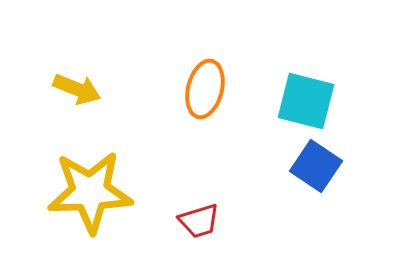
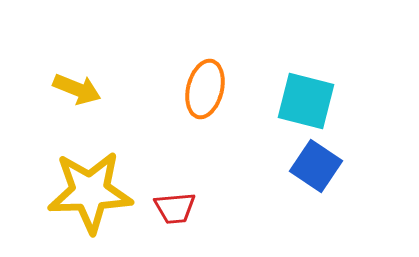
red trapezoid: moved 24 px left, 13 px up; rotated 12 degrees clockwise
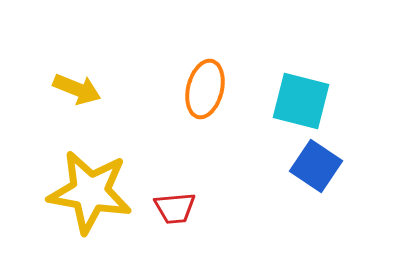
cyan square: moved 5 px left
yellow star: rotated 12 degrees clockwise
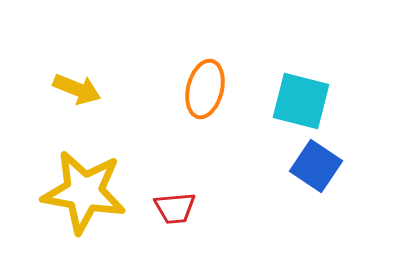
yellow star: moved 6 px left
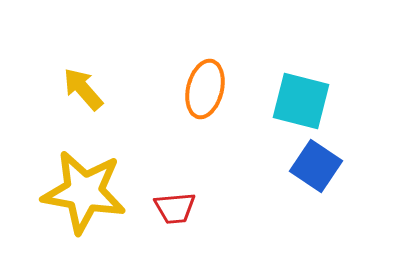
yellow arrow: moved 6 px right; rotated 153 degrees counterclockwise
